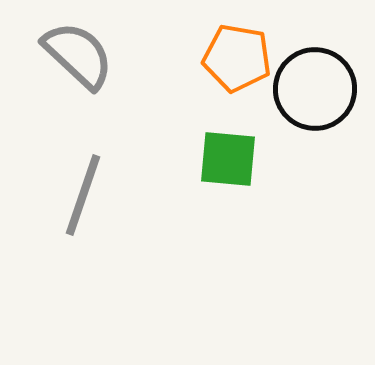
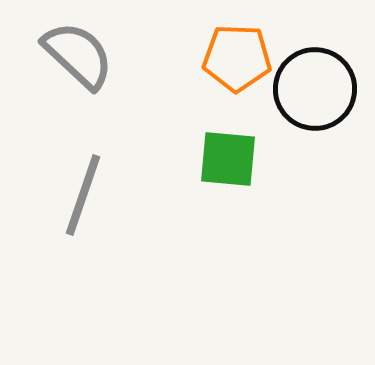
orange pentagon: rotated 8 degrees counterclockwise
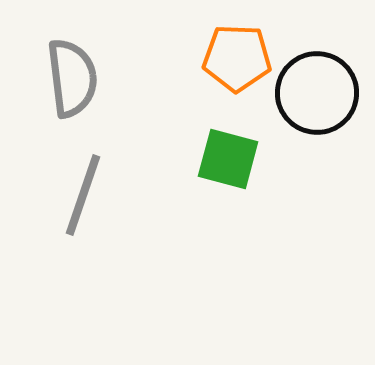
gray semicircle: moved 6 px left, 23 px down; rotated 40 degrees clockwise
black circle: moved 2 px right, 4 px down
green square: rotated 10 degrees clockwise
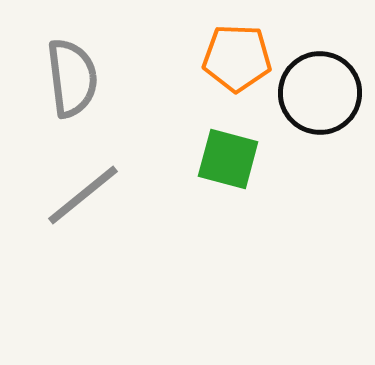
black circle: moved 3 px right
gray line: rotated 32 degrees clockwise
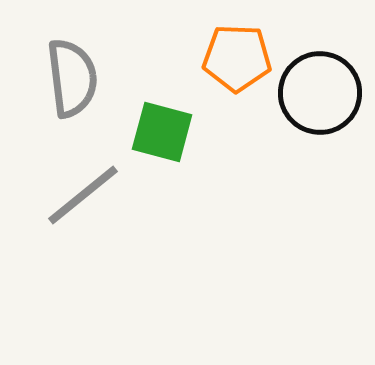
green square: moved 66 px left, 27 px up
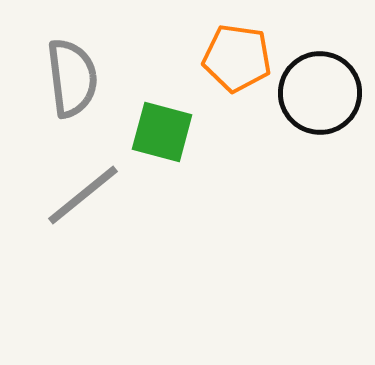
orange pentagon: rotated 6 degrees clockwise
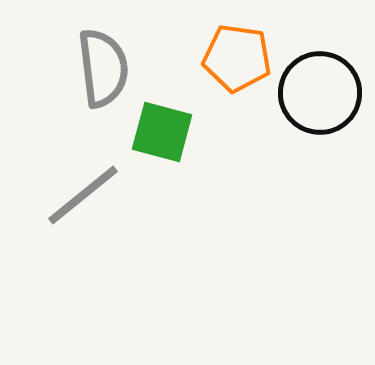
gray semicircle: moved 31 px right, 10 px up
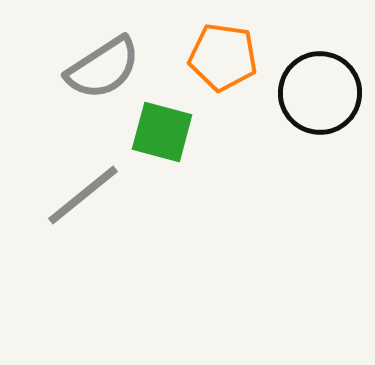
orange pentagon: moved 14 px left, 1 px up
gray semicircle: rotated 64 degrees clockwise
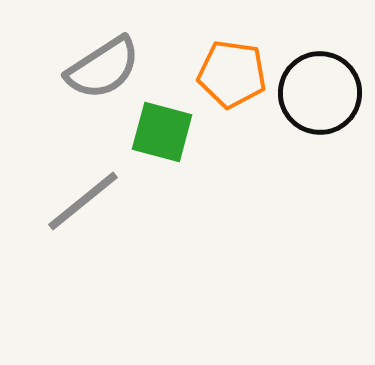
orange pentagon: moved 9 px right, 17 px down
gray line: moved 6 px down
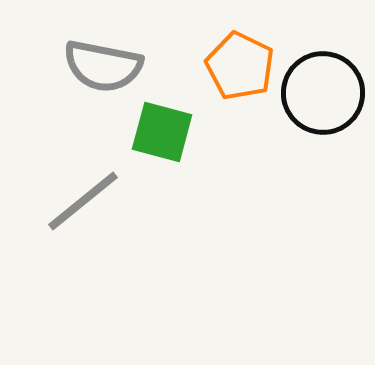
gray semicircle: moved 2 px up; rotated 44 degrees clockwise
orange pentagon: moved 8 px right, 8 px up; rotated 18 degrees clockwise
black circle: moved 3 px right
